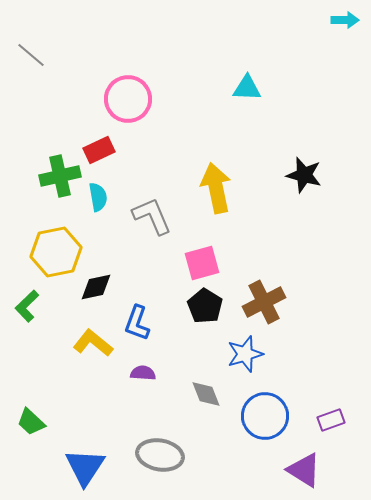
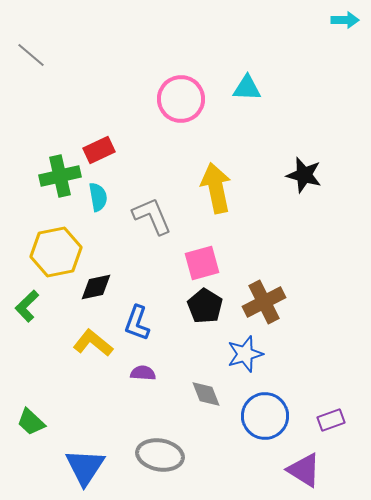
pink circle: moved 53 px right
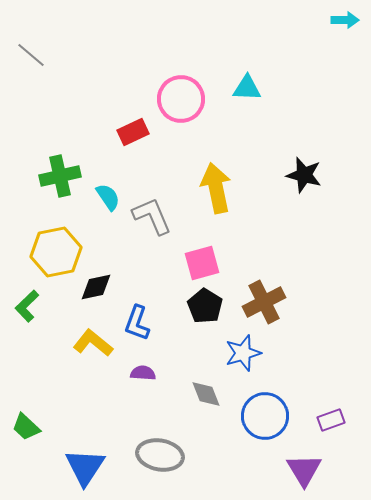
red rectangle: moved 34 px right, 18 px up
cyan semicircle: moved 10 px right; rotated 24 degrees counterclockwise
blue star: moved 2 px left, 1 px up
green trapezoid: moved 5 px left, 5 px down
purple triangle: rotated 27 degrees clockwise
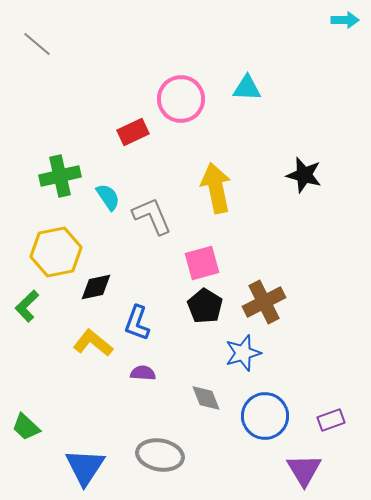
gray line: moved 6 px right, 11 px up
gray diamond: moved 4 px down
